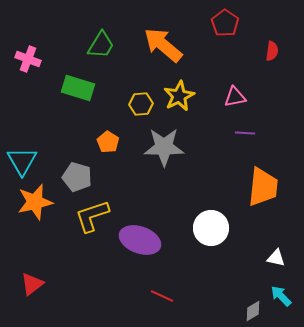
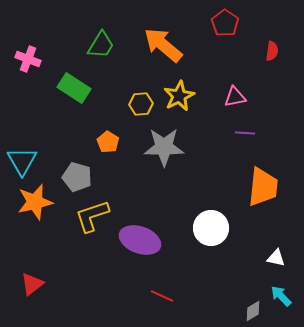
green rectangle: moved 4 px left; rotated 16 degrees clockwise
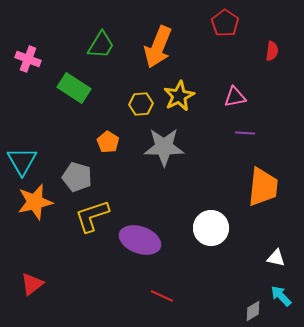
orange arrow: moved 5 px left, 2 px down; rotated 108 degrees counterclockwise
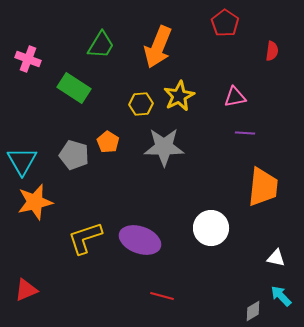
gray pentagon: moved 3 px left, 22 px up
yellow L-shape: moved 7 px left, 22 px down
red triangle: moved 6 px left, 6 px down; rotated 15 degrees clockwise
red line: rotated 10 degrees counterclockwise
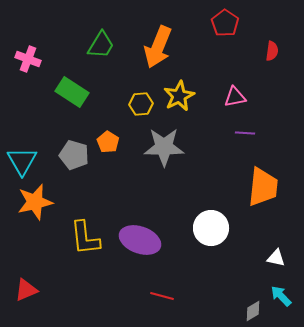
green rectangle: moved 2 px left, 4 px down
yellow L-shape: rotated 78 degrees counterclockwise
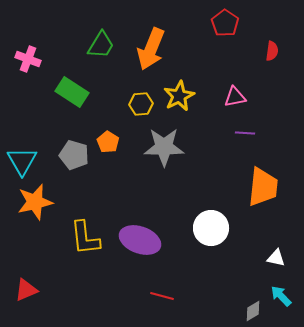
orange arrow: moved 7 px left, 2 px down
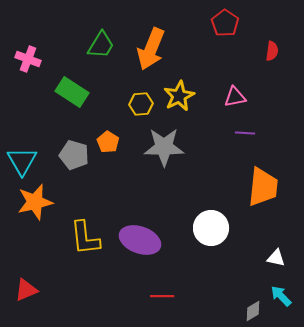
red line: rotated 15 degrees counterclockwise
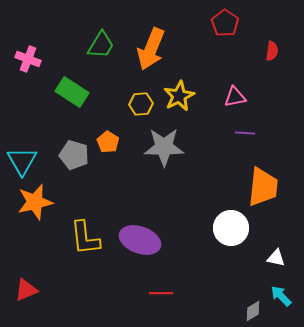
white circle: moved 20 px right
red line: moved 1 px left, 3 px up
